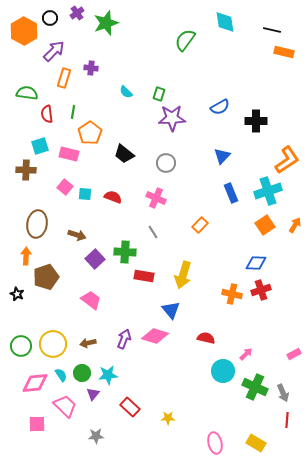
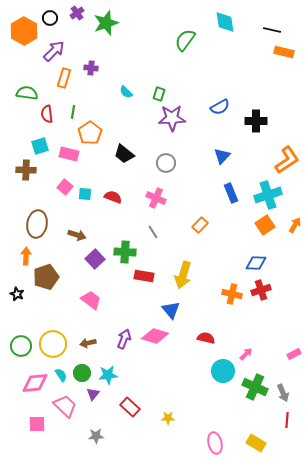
cyan cross at (268, 191): moved 4 px down
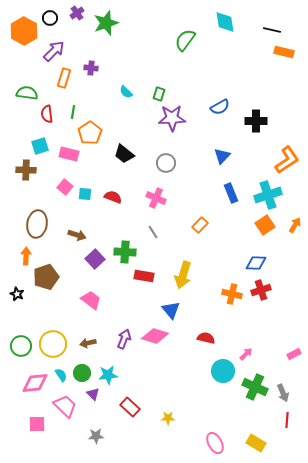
purple triangle at (93, 394): rotated 24 degrees counterclockwise
pink ellipse at (215, 443): rotated 15 degrees counterclockwise
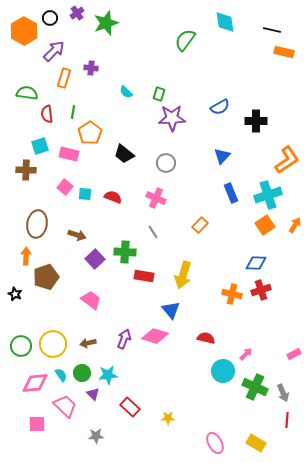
black star at (17, 294): moved 2 px left
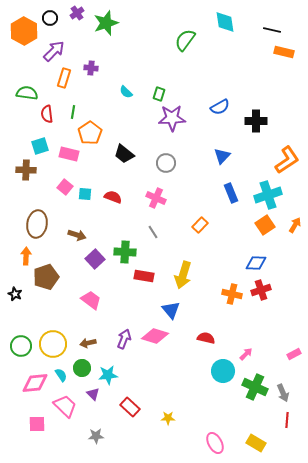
green circle at (82, 373): moved 5 px up
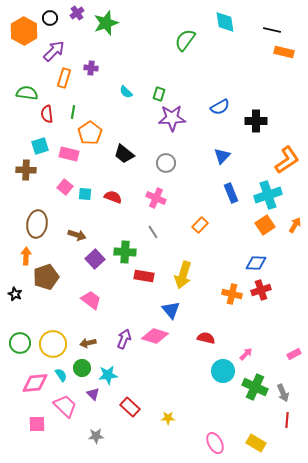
green circle at (21, 346): moved 1 px left, 3 px up
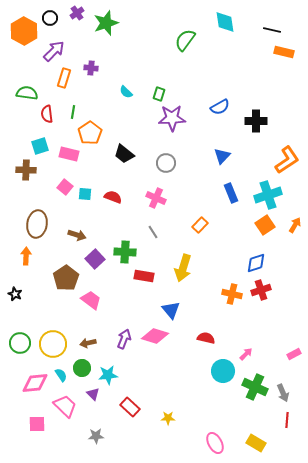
blue diamond at (256, 263): rotated 20 degrees counterclockwise
yellow arrow at (183, 275): moved 7 px up
brown pentagon at (46, 277): moved 20 px right, 1 px down; rotated 15 degrees counterclockwise
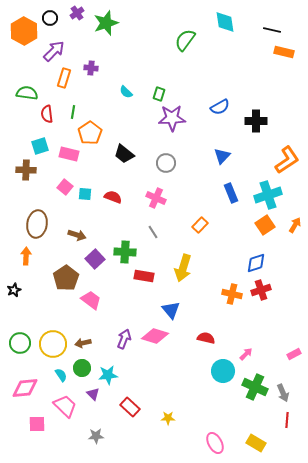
black star at (15, 294): moved 1 px left, 4 px up; rotated 24 degrees clockwise
brown arrow at (88, 343): moved 5 px left
pink diamond at (35, 383): moved 10 px left, 5 px down
